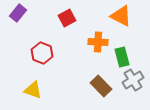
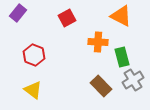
red hexagon: moved 8 px left, 2 px down
yellow triangle: rotated 18 degrees clockwise
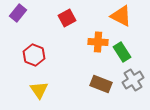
green rectangle: moved 5 px up; rotated 18 degrees counterclockwise
brown rectangle: moved 2 px up; rotated 25 degrees counterclockwise
yellow triangle: moved 6 px right; rotated 18 degrees clockwise
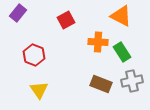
red square: moved 1 px left, 2 px down
gray cross: moved 1 px left, 1 px down; rotated 20 degrees clockwise
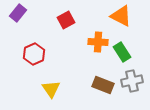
red hexagon: moved 1 px up; rotated 15 degrees clockwise
brown rectangle: moved 2 px right, 1 px down
yellow triangle: moved 12 px right, 1 px up
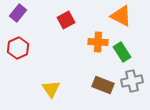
red hexagon: moved 16 px left, 6 px up
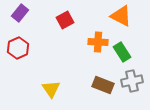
purple rectangle: moved 2 px right
red square: moved 1 px left
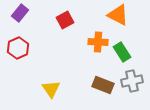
orange triangle: moved 3 px left, 1 px up
